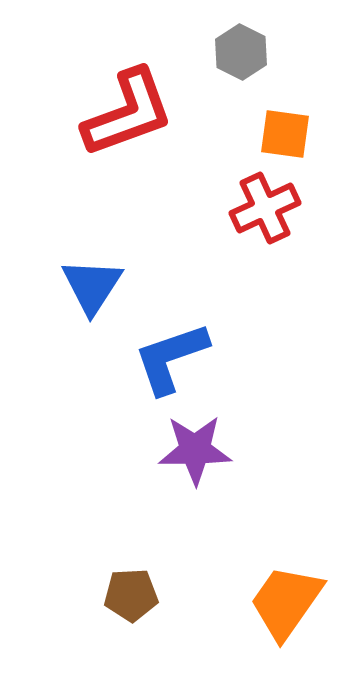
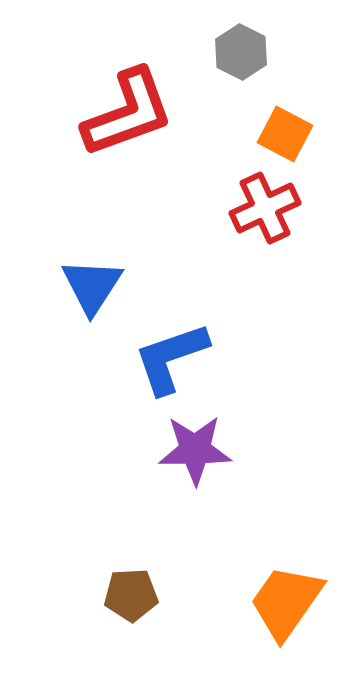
orange square: rotated 20 degrees clockwise
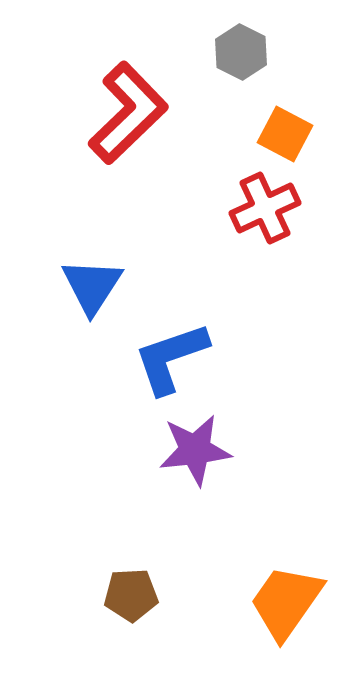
red L-shape: rotated 24 degrees counterclockwise
purple star: rotated 6 degrees counterclockwise
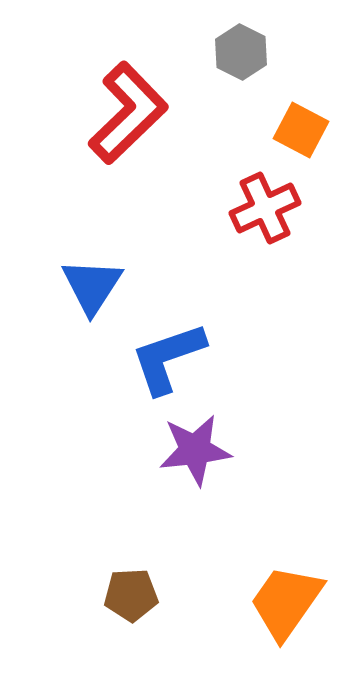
orange square: moved 16 px right, 4 px up
blue L-shape: moved 3 px left
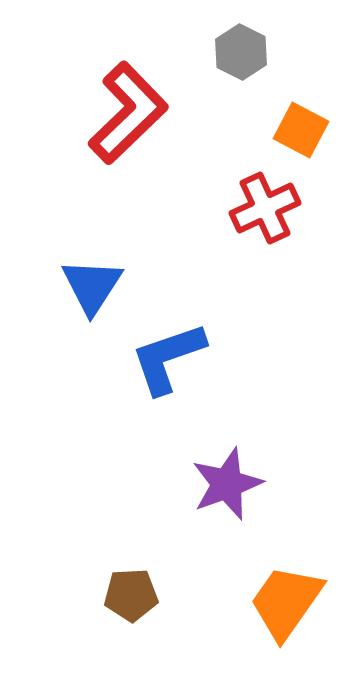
purple star: moved 32 px right, 34 px down; rotated 14 degrees counterclockwise
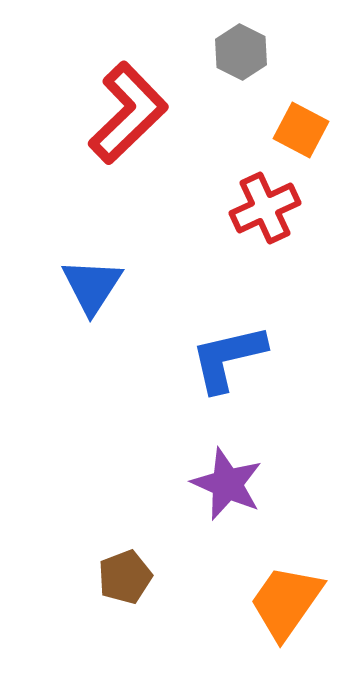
blue L-shape: moved 60 px right; rotated 6 degrees clockwise
purple star: rotated 28 degrees counterclockwise
brown pentagon: moved 6 px left, 18 px up; rotated 18 degrees counterclockwise
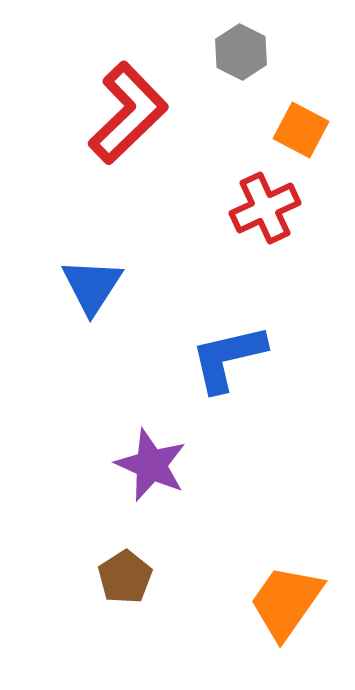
purple star: moved 76 px left, 19 px up
brown pentagon: rotated 12 degrees counterclockwise
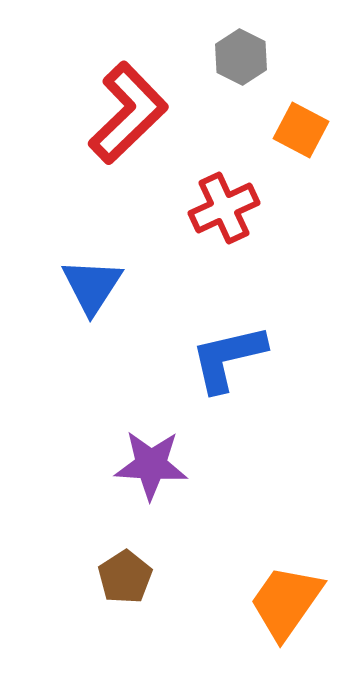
gray hexagon: moved 5 px down
red cross: moved 41 px left
purple star: rotated 20 degrees counterclockwise
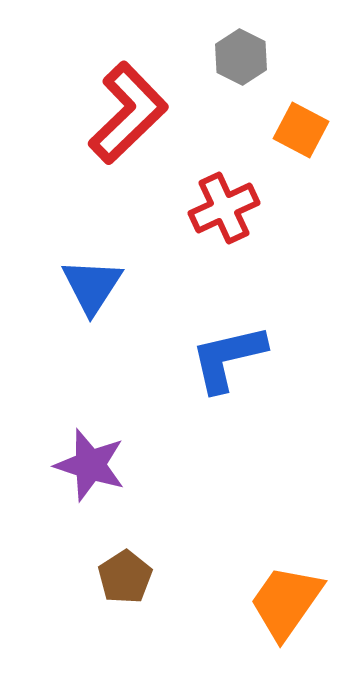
purple star: moved 61 px left; rotated 14 degrees clockwise
